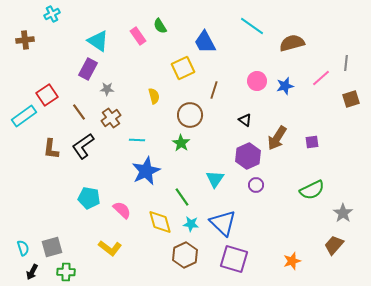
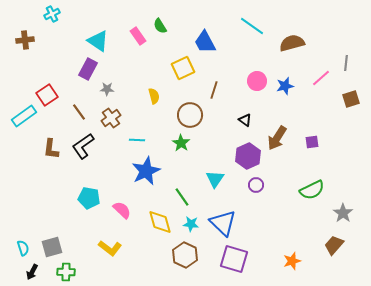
brown hexagon at (185, 255): rotated 10 degrees counterclockwise
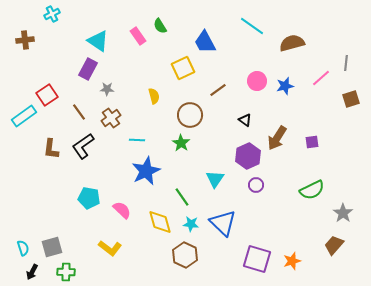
brown line at (214, 90): moved 4 px right; rotated 36 degrees clockwise
purple square at (234, 259): moved 23 px right
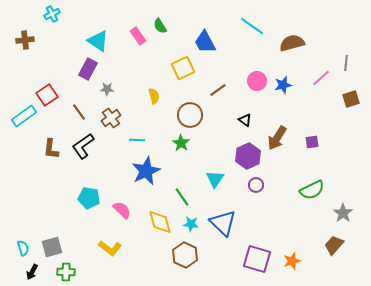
blue star at (285, 86): moved 2 px left, 1 px up
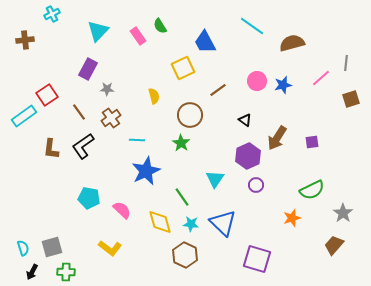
cyan triangle at (98, 41): moved 10 px up; rotated 40 degrees clockwise
orange star at (292, 261): moved 43 px up
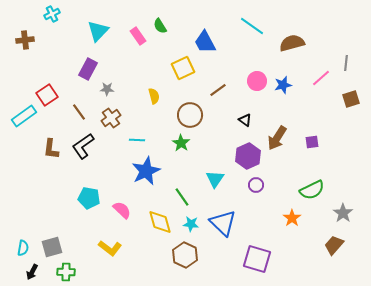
orange star at (292, 218): rotated 18 degrees counterclockwise
cyan semicircle at (23, 248): rotated 28 degrees clockwise
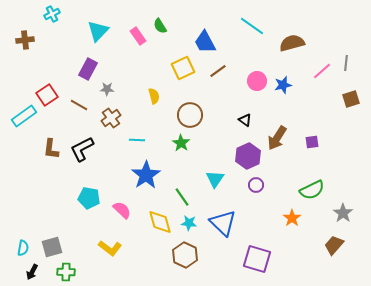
pink line at (321, 78): moved 1 px right, 7 px up
brown line at (218, 90): moved 19 px up
brown line at (79, 112): moved 7 px up; rotated 24 degrees counterclockwise
black L-shape at (83, 146): moved 1 px left, 3 px down; rotated 8 degrees clockwise
blue star at (146, 171): moved 4 px down; rotated 8 degrees counterclockwise
cyan star at (191, 224): moved 2 px left, 1 px up
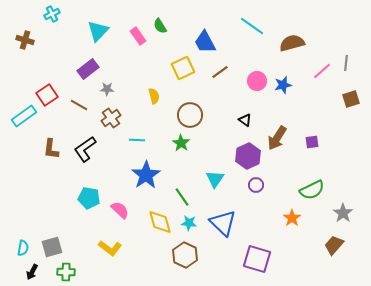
brown cross at (25, 40): rotated 24 degrees clockwise
purple rectangle at (88, 69): rotated 25 degrees clockwise
brown line at (218, 71): moved 2 px right, 1 px down
black L-shape at (82, 149): moved 3 px right; rotated 8 degrees counterclockwise
pink semicircle at (122, 210): moved 2 px left
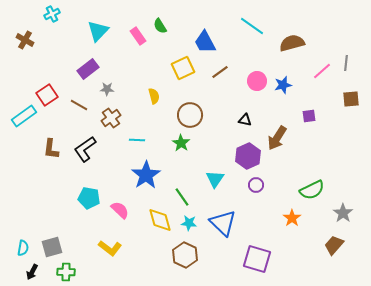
brown cross at (25, 40): rotated 12 degrees clockwise
brown square at (351, 99): rotated 12 degrees clockwise
black triangle at (245, 120): rotated 24 degrees counterclockwise
purple square at (312, 142): moved 3 px left, 26 px up
yellow diamond at (160, 222): moved 2 px up
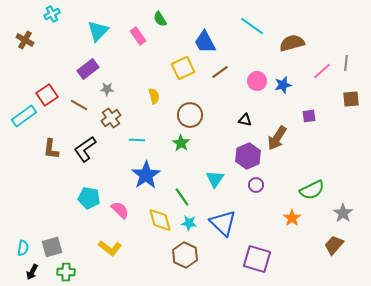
green semicircle at (160, 26): moved 7 px up
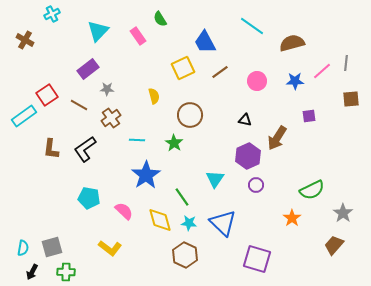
blue star at (283, 85): moved 12 px right, 4 px up; rotated 12 degrees clockwise
green star at (181, 143): moved 7 px left
pink semicircle at (120, 210): moved 4 px right, 1 px down
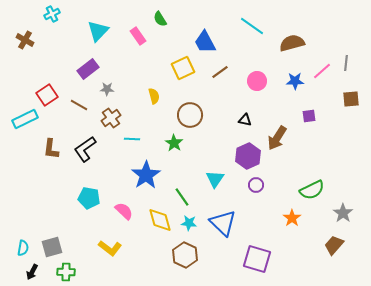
cyan rectangle at (24, 116): moved 1 px right, 3 px down; rotated 10 degrees clockwise
cyan line at (137, 140): moved 5 px left, 1 px up
